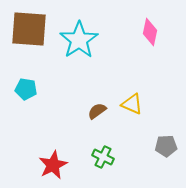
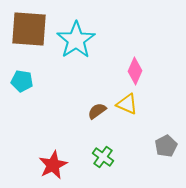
pink diamond: moved 15 px left, 39 px down; rotated 12 degrees clockwise
cyan star: moved 3 px left
cyan pentagon: moved 4 px left, 8 px up
yellow triangle: moved 5 px left
gray pentagon: rotated 25 degrees counterclockwise
green cross: rotated 10 degrees clockwise
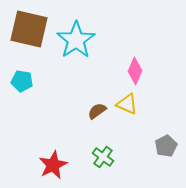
brown square: rotated 9 degrees clockwise
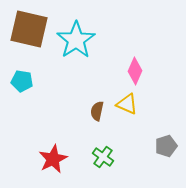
brown semicircle: rotated 42 degrees counterclockwise
gray pentagon: rotated 10 degrees clockwise
red star: moved 6 px up
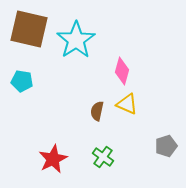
pink diamond: moved 13 px left; rotated 8 degrees counterclockwise
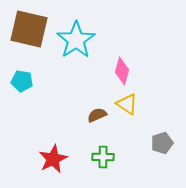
yellow triangle: rotated 10 degrees clockwise
brown semicircle: moved 4 px down; rotated 54 degrees clockwise
gray pentagon: moved 4 px left, 3 px up
green cross: rotated 35 degrees counterclockwise
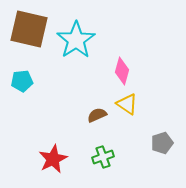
cyan pentagon: rotated 15 degrees counterclockwise
green cross: rotated 20 degrees counterclockwise
